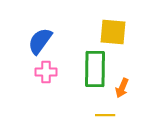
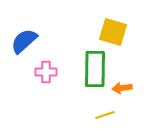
yellow square: rotated 12 degrees clockwise
blue semicircle: moved 16 px left; rotated 12 degrees clockwise
orange arrow: rotated 60 degrees clockwise
yellow line: rotated 18 degrees counterclockwise
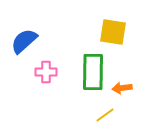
yellow square: rotated 8 degrees counterclockwise
green rectangle: moved 2 px left, 3 px down
yellow line: rotated 18 degrees counterclockwise
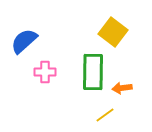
yellow square: rotated 28 degrees clockwise
pink cross: moved 1 px left
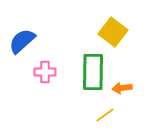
blue semicircle: moved 2 px left
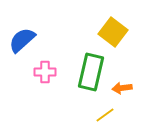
blue semicircle: moved 1 px up
green rectangle: moved 2 px left; rotated 12 degrees clockwise
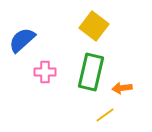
yellow square: moved 19 px left, 6 px up
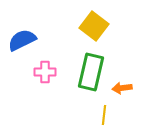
blue semicircle: rotated 16 degrees clockwise
yellow line: moved 1 px left; rotated 48 degrees counterclockwise
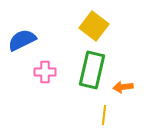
green rectangle: moved 1 px right, 2 px up
orange arrow: moved 1 px right, 1 px up
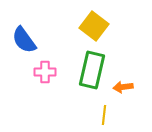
blue semicircle: moved 2 px right; rotated 100 degrees counterclockwise
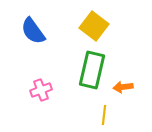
blue semicircle: moved 9 px right, 9 px up
pink cross: moved 4 px left, 18 px down; rotated 20 degrees counterclockwise
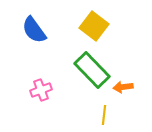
blue semicircle: moved 1 px right, 1 px up
green rectangle: rotated 57 degrees counterclockwise
